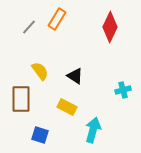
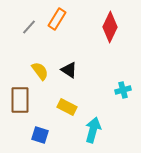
black triangle: moved 6 px left, 6 px up
brown rectangle: moved 1 px left, 1 px down
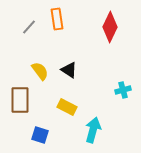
orange rectangle: rotated 40 degrees counterclockwise
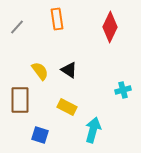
gray line: moved 12 px left
